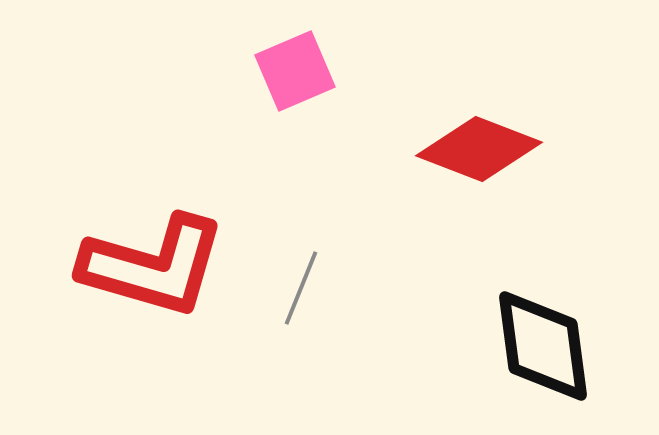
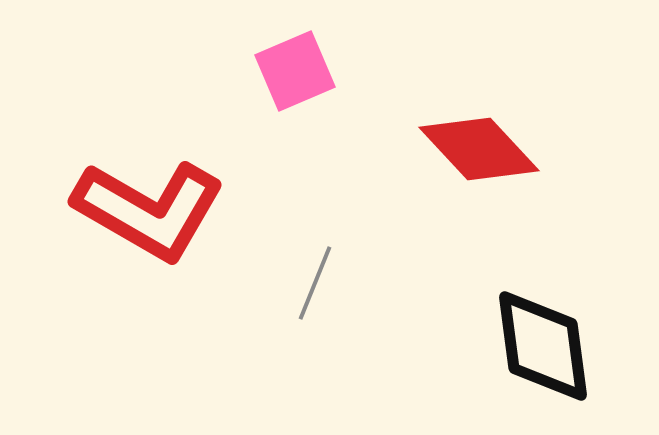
red diamond: rotated 26 degrees clockwise
red L-shape: moved 4 px left, 56 px up; rotated 14 degrees clockwise
gray line: moved 14 px right, 5 px up
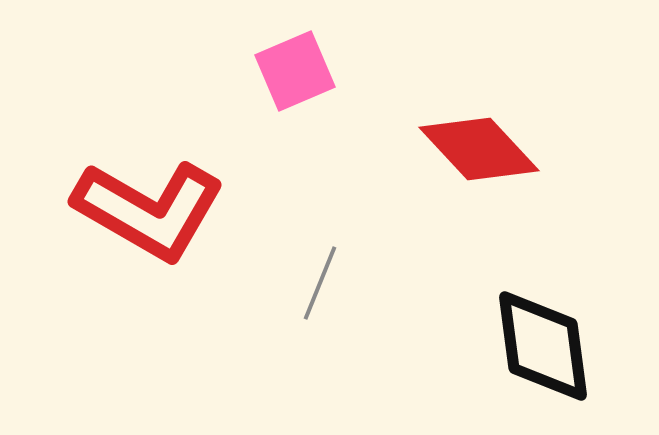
gray line: moved 5 px right
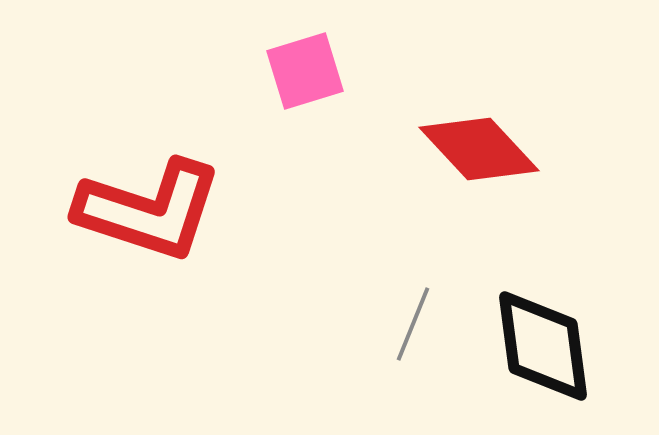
pink square: moved 10 px right; rotated 6 degrees clockwise
red L-shape: rotated 12 degrees counterclockwise
gray line: moved 93 px right, 41 px down
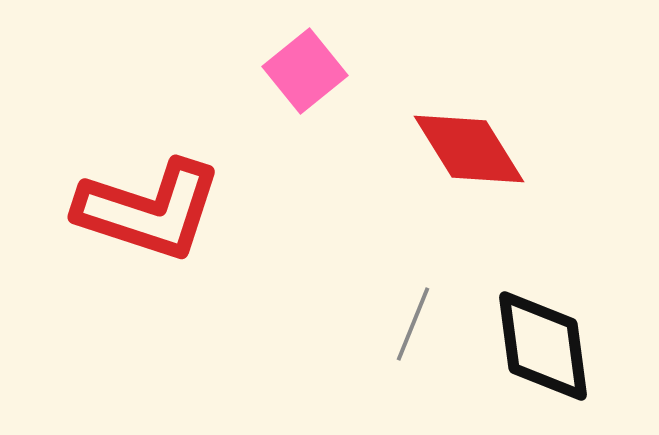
pink square: rotated 22 degrees counterclockwise
red diamond: moved 10 px left; rotated 11 degrees clockwise
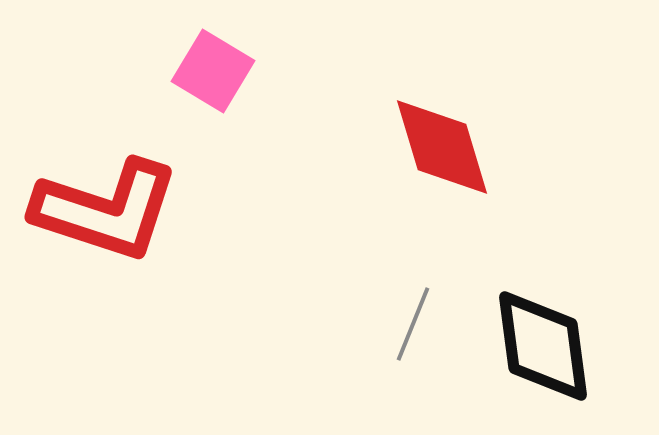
pink square: moved 92 px left; rotated 20 degrees counterclockwise
red diamond: moved 27 px left, 2 px up; rotated 15 degrees clockwise
red L-shape: moved 43 px left
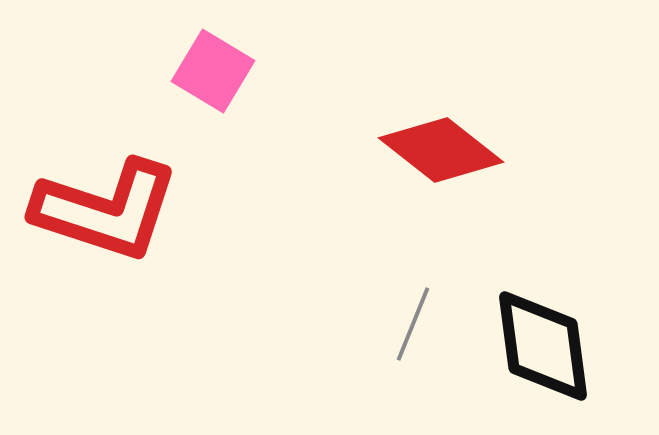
red diamond: moved 1 px left, 3 px down; rotated 35 degrees counterclockwise
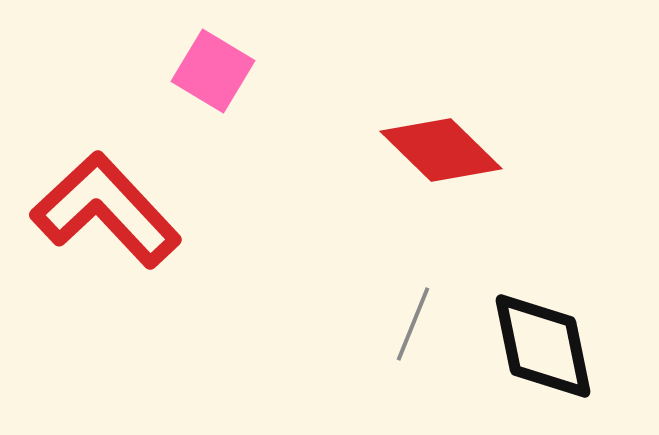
red diamond: rotated 6 degrees clockwise
red L-shape: rotated 151 degrees counterclockwise
black diamond: rotated 4 degrees counterclockwise
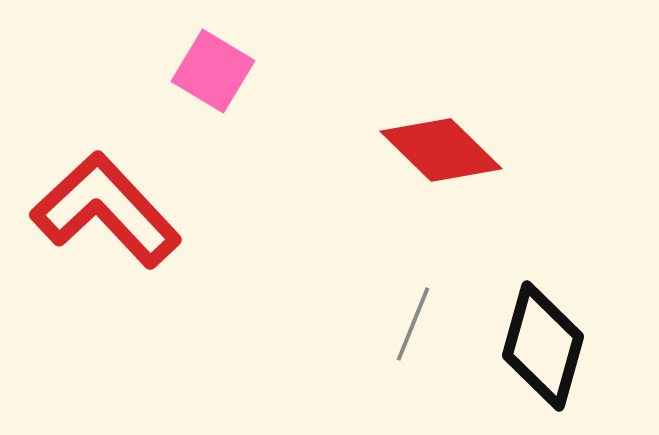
black diamond: rotated 27 degrees clockwise
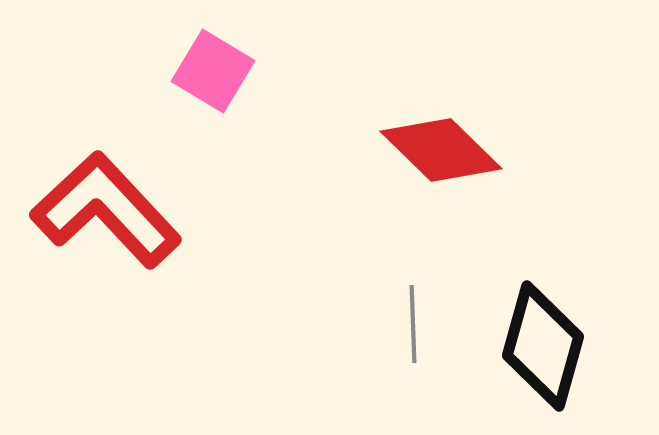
gray line: rotated 24 degrees counterclockwise
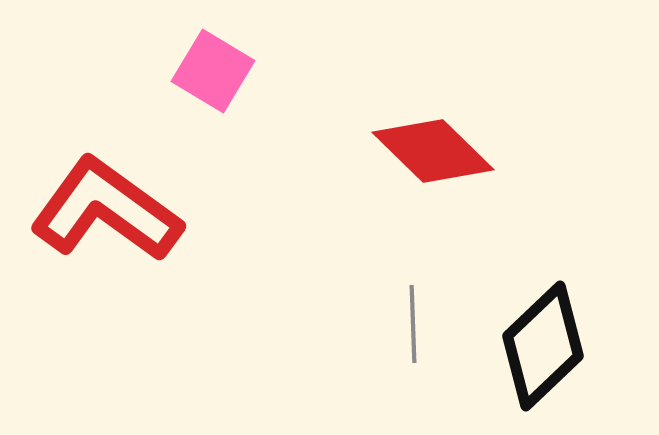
red diamond: moved 8 px left, 1 px down
red L-shape: rotated 11 degrees counterclockwise
black diamond: rotated 31 degrees clockwise
